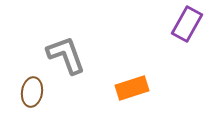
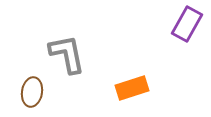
gray L-shape: moved 1 px right, 1 px up; rotated 9 degrees clockwise
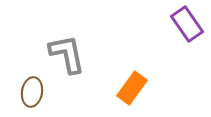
purple rectangle: rotated 64 degrees counterclockwise
orange rectangle: rotated 36 degrees counterclockwise
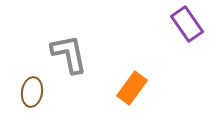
gray L-shape: moved 2 px right
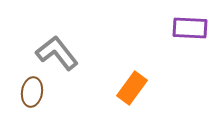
purple rectangle: moved 3 px right, 4 px down; rotated 52 degrees counterclockwise
gray L-shape: moved 12 px left, 1 px up; rotated 27 degrees counterclockwise
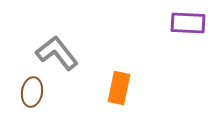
purple rectangle: moved 2 px left, 5 px up
orange rectangle: moved 13 px left; rotated 24 degrees counterclockwise
